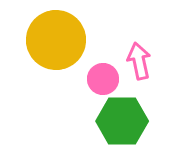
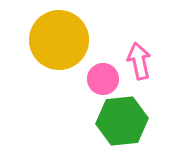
yellow circle: moved 3 px right
green hexagon: rotated 6 degrees counterclockwise
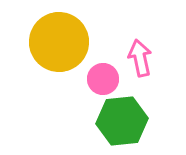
yellow circle: moved 2 px down
pink arrow: moved 1 px right, 3 px up
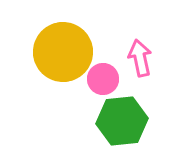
yellow circle: moved 4 px right, 10 px down
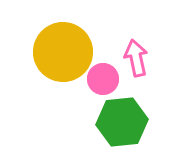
pink arrow: moved 4 px left
green hexagon: moved 1 px down
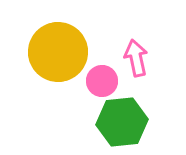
yellow circle: moved 5 px left
pink circle: moved 1 px left, 2 px down
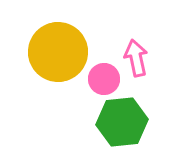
pink circle: moved 2 px right, 2 px up
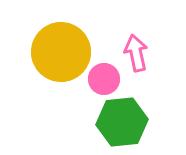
yellow circle: moved 3 px right
pink arrow: moved 5 px up
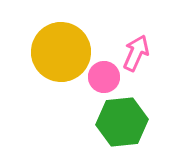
pink arrow: rotated 36 degrees clockwise
pink circle: moved 2 px up
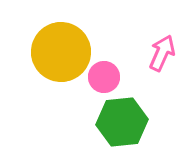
pink arrow: moved 26 px right
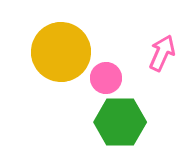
pink circle: moved 2 px right, 1 px down
green hexagon: moved 2 px left; rotated 6 degrees clockwise
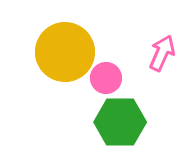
yellow circle: moved 4 px right
